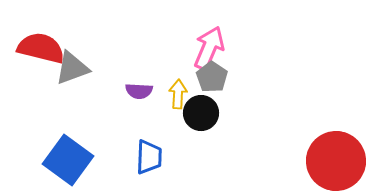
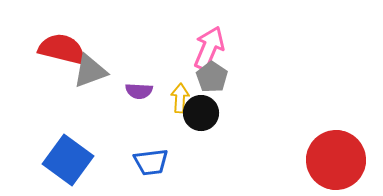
red semicircle: moved 21 px right, 1 px down
gray triangle: moved 18 px right, 3 px down
yellow arrow: moved 2 px right, 4 px down
blue trapezoid: moved 2 px right, 5 px down; rotated 81 degrees clockwise
red circle: moved 1 px up
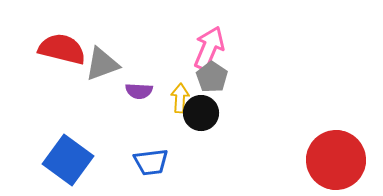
gray triangle: moved 12 px right, 7 px up
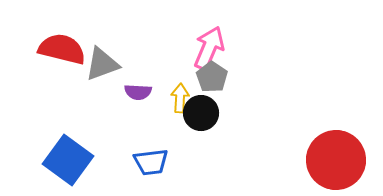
purple semicircle: moved 1 px left, 1 px down
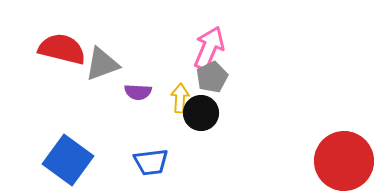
gray pentagon: rotated 12 degrees clockwise
red circle: moved 8 px right, 1 px down
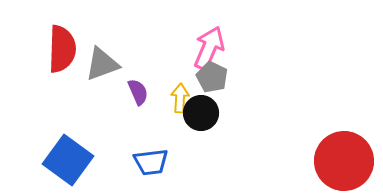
red semicircle: rotated 78 degrees clockwise
gray pentagon: rotated 20 degrees counterclockwise
purple semicircle: rotated 116 degrees counterclockwise
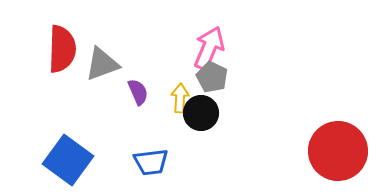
red circle: moved 6 px left, 10 px up
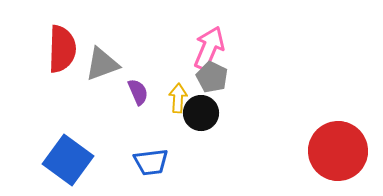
yellow arrow: moved 2 px left
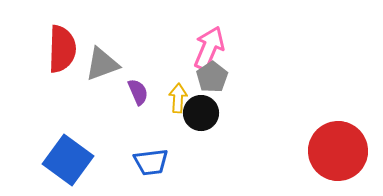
gray pentagon: rotated 12 degrees clockwise
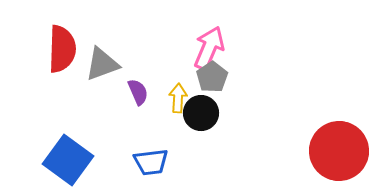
red circle: moved 1 px right
